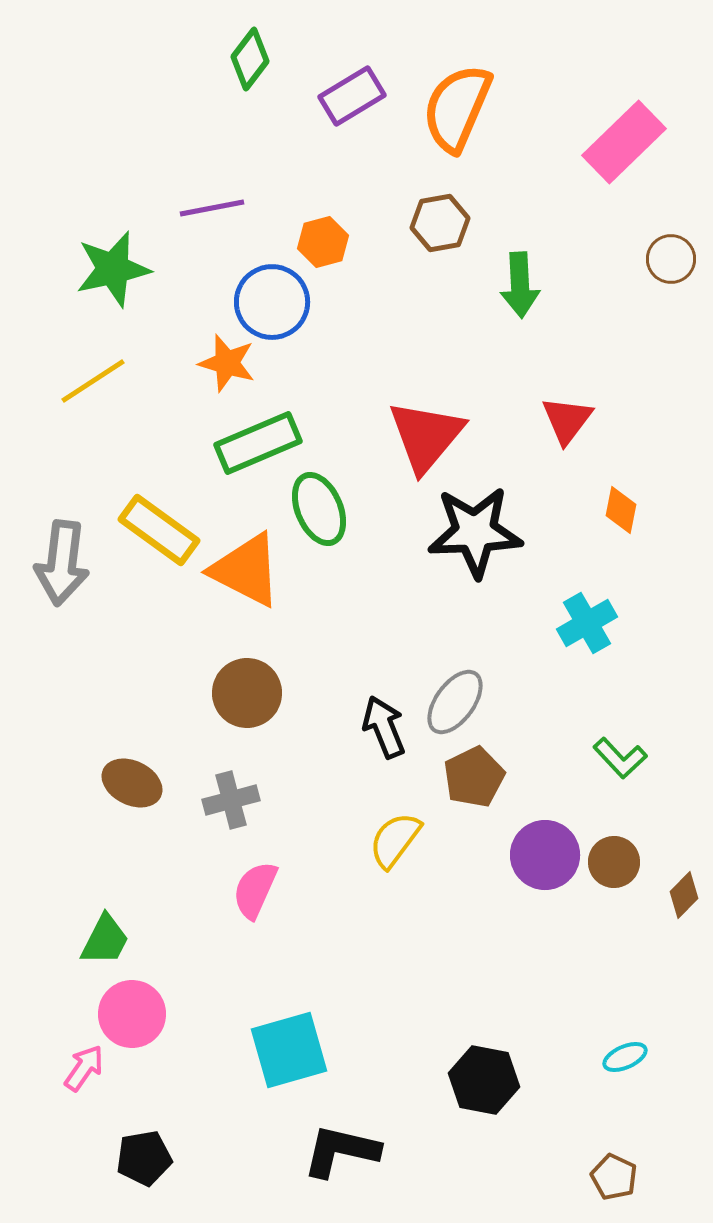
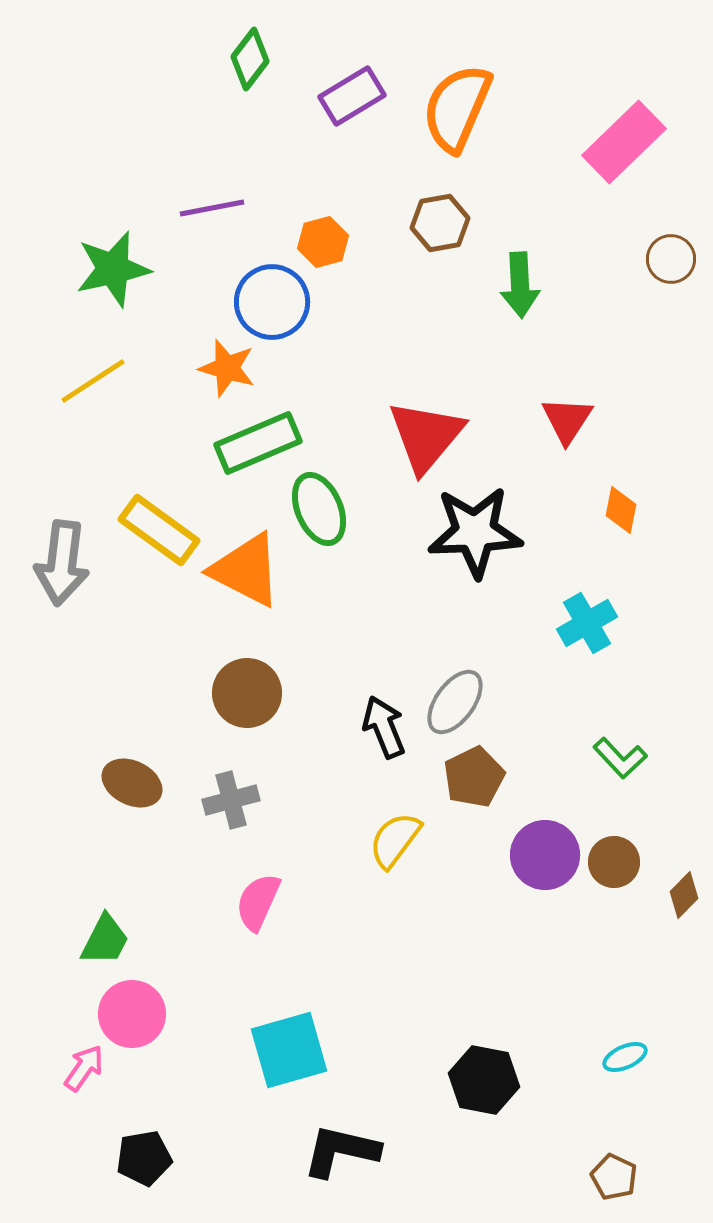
orange star at (227, 363): moved 5 px down
red triangle at (567, 420): rotated 4 degrees counterclockwise
pink semicircle at (255, 890): moved 3 px right, 12 px down
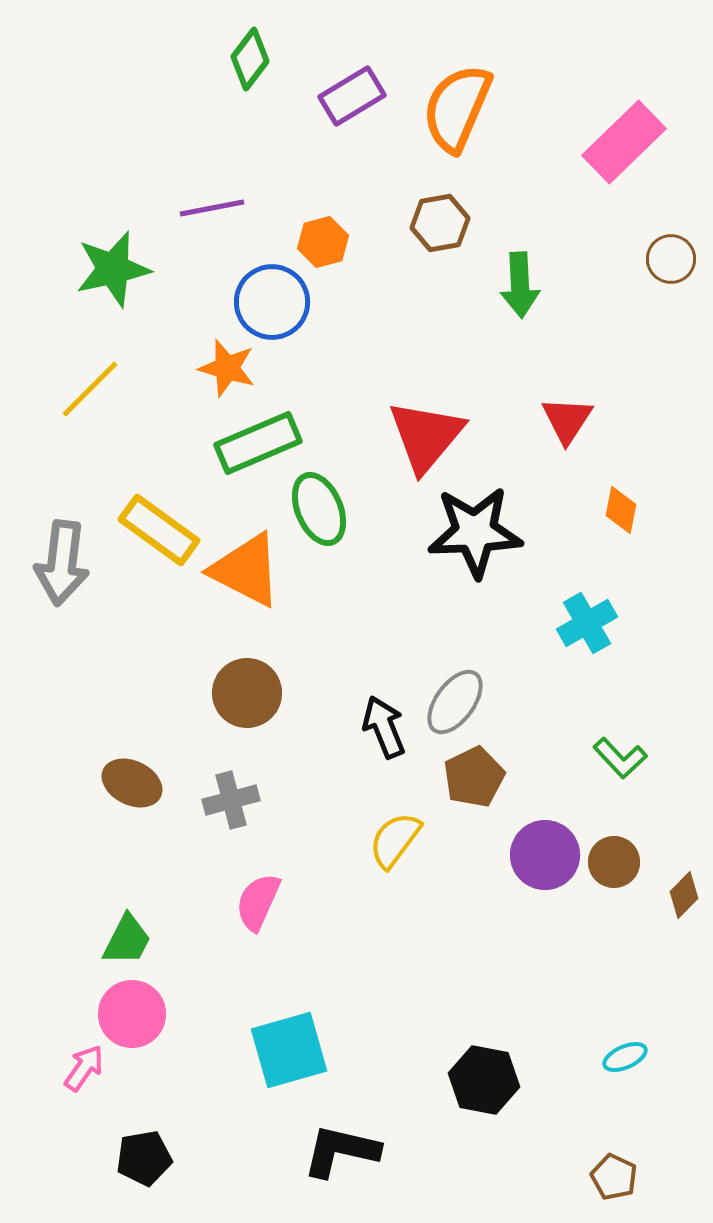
yellow line at (93, 381): moved 3 px left, 8 px down; rotated 12 degrees counterclockwise
green trapezoid at (105, 940): moved 22 px right
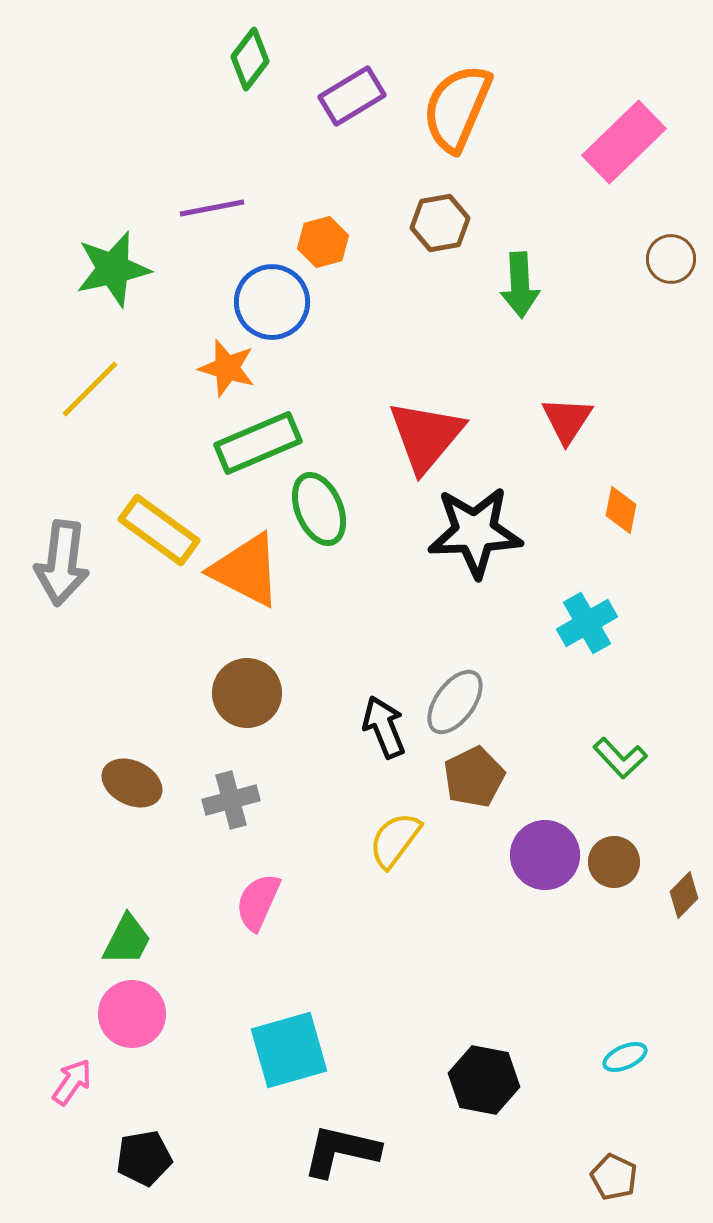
pink arrow at (84, 1068): moved 12 px left, 14 px down
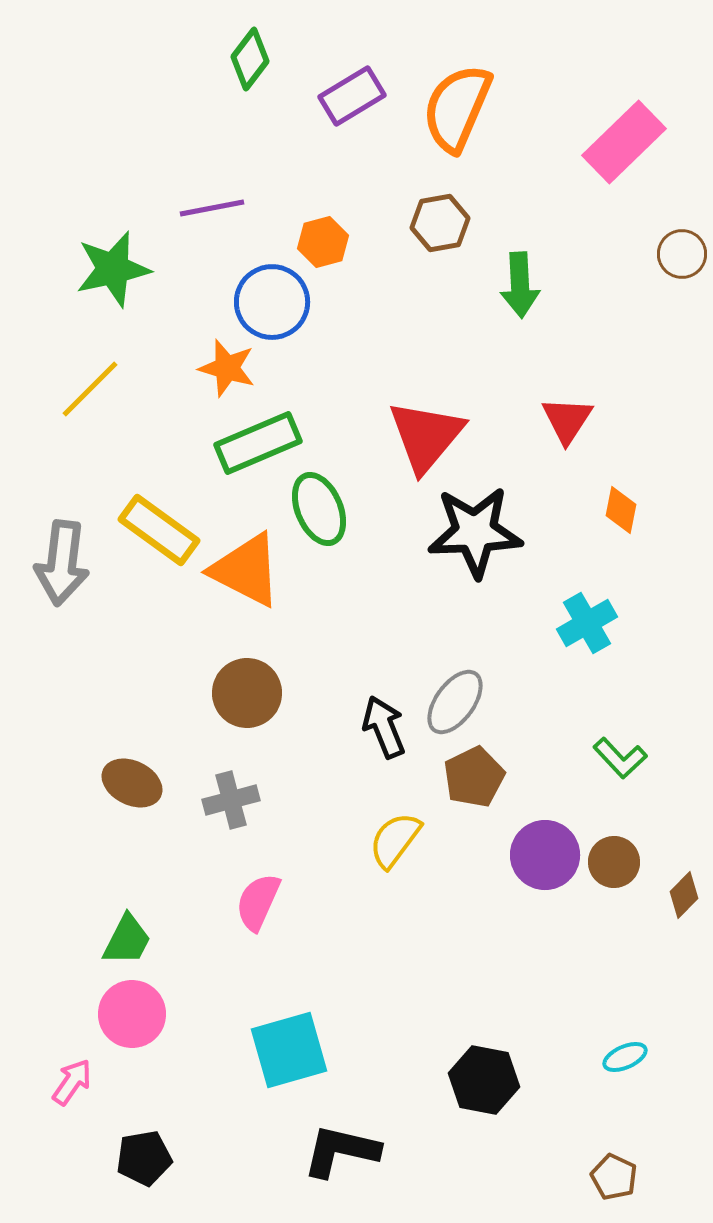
brown circle at (671, 259): moved 11 px right, 5 px up
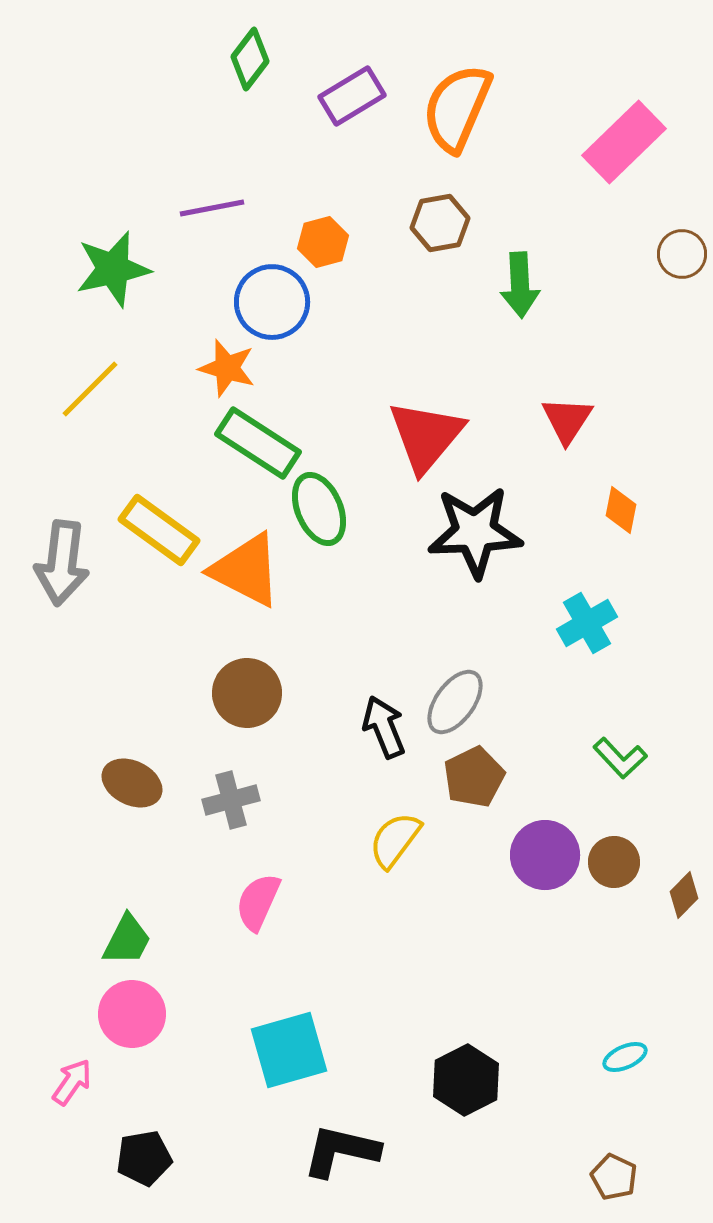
green rectangle at (258, 443): rotated 56 degrees clockwise
black hexagon at (484, 1080): moved 18 px left; rotated 22 degrees clockwise
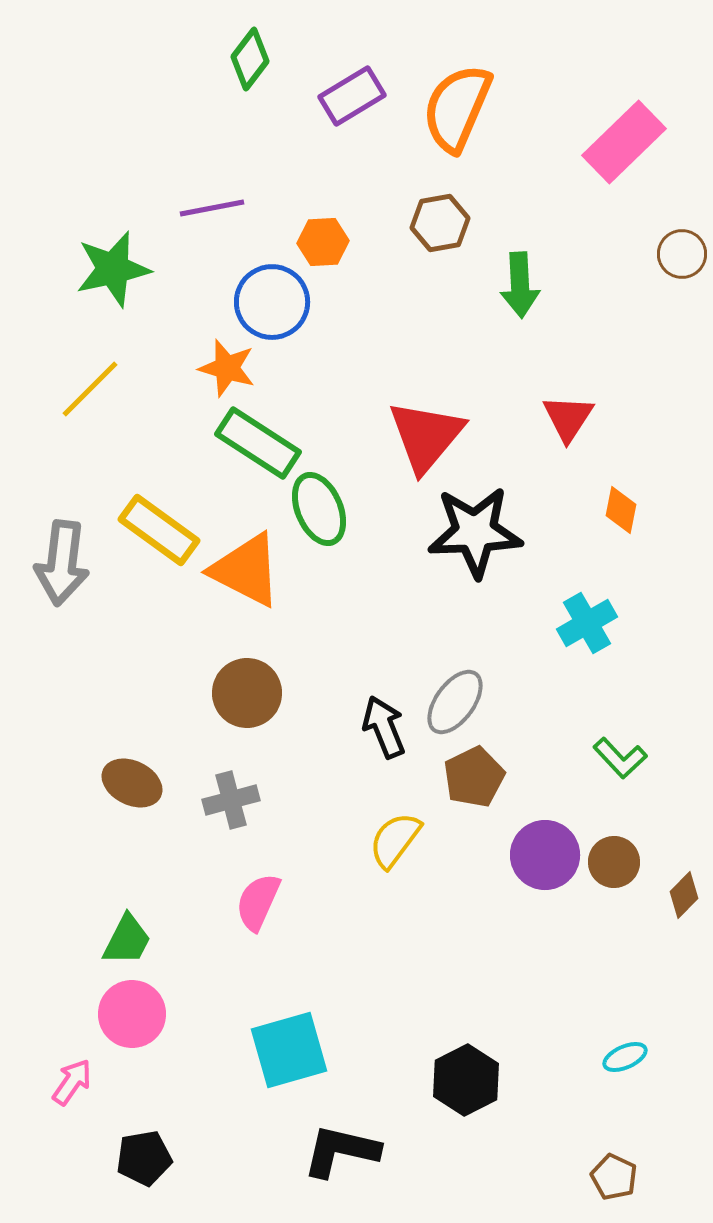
orange hexagon at (323, 242): rotated 12 degrees clockwise
red triangle at (567, 420): moved 1 px right, 2 px up
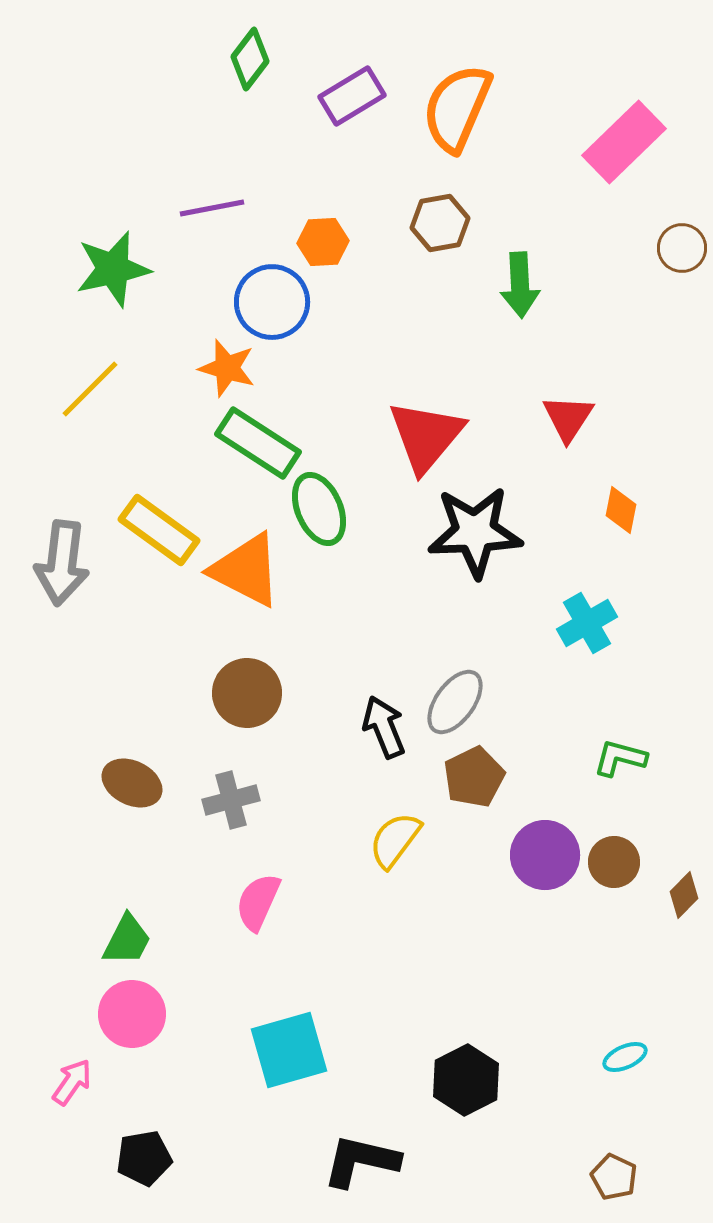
brown circle at (682, 254): moved 6 px up
green L-shape at (620, 758): rotated 148 degrees clockwise
black L-shape at (341, 1151): moved 20 px right, 10 px down
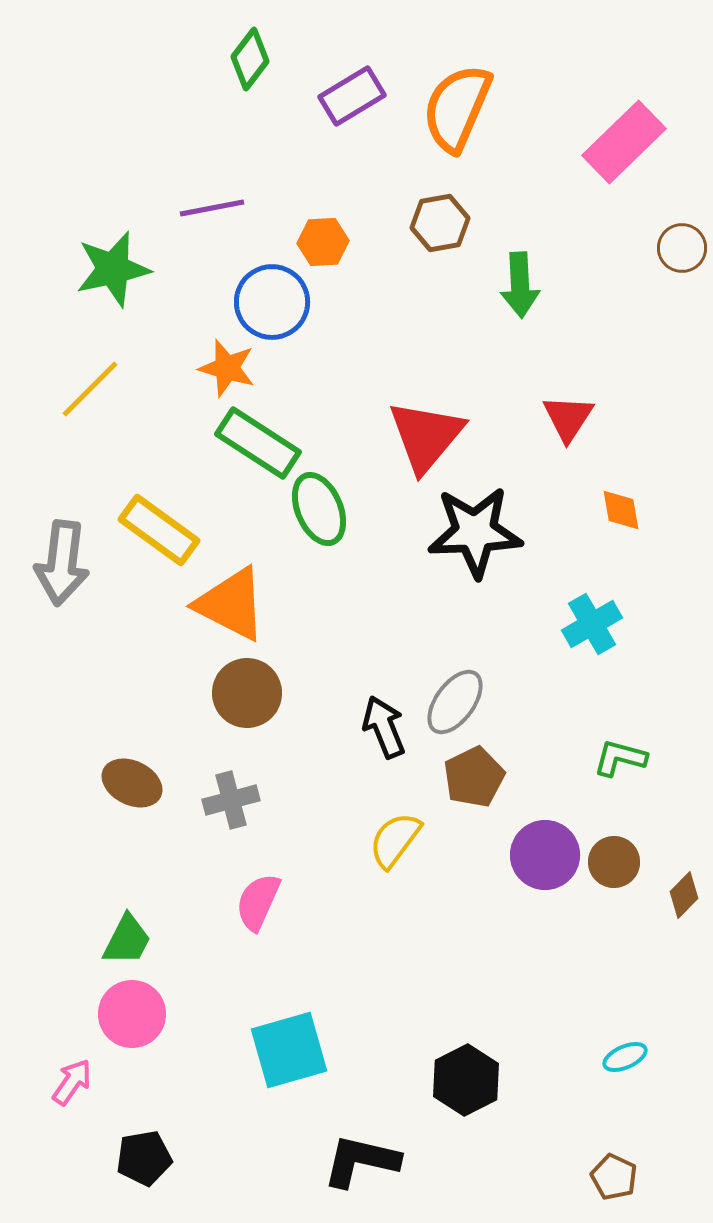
orange diamond at (621, 510): rotated 21 degrees counterclockwise
orange triangle at (246, 570): moved 15 px left, 34 px down
cyan cross at (587, 623): moved 5 px right, 1 px down
